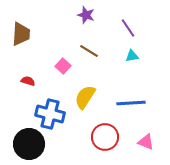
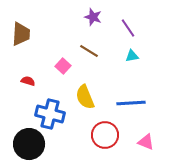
purple star: moved 7 px right, 2 px down
yellow semicircle: rotated 55 degrees counterclockwise
red circle: moved 2 px up
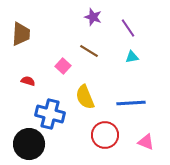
cyan triangle: moved 1 px down
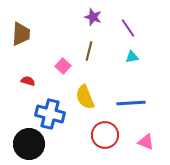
brown line: rotated 72 degrees clockwise
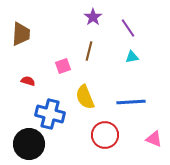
purple star: rotated 18 degrees clockwise
pink square: rotated 28 degrees clockwise
blue line: moved 1 px up
pink triangle: moved 8 px right, 3 px up
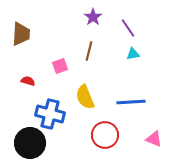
cyan triangle: moved 1 px right, 3 px up
pink square: moved 3 px left
black circle: moved 1 px right, 1 px up
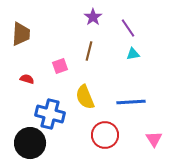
red semicircle: moved 1 px left, 2 px up
pink triangle: rotated 36 degrees clockwise
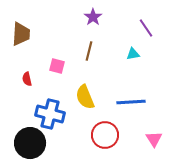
purple line: moved 18 px right
pink square: moved 3 px left; rotated 35 degrees clockwise
red semicircle: rotated 120 degrees counterclockwise
